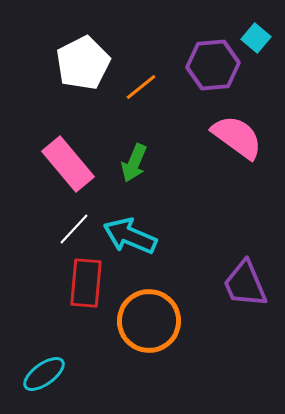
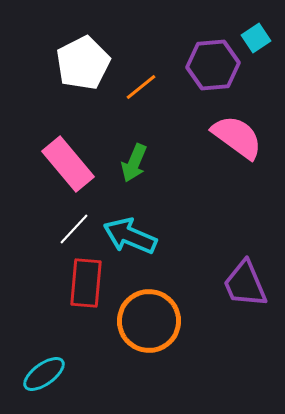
cyan square: rotated 16 degrees clockwise
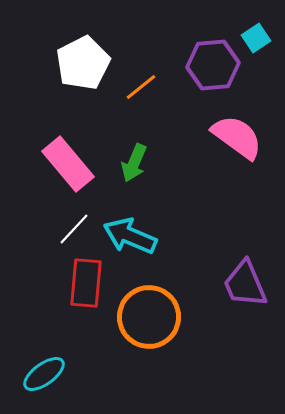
orange circle: moved 4 px up
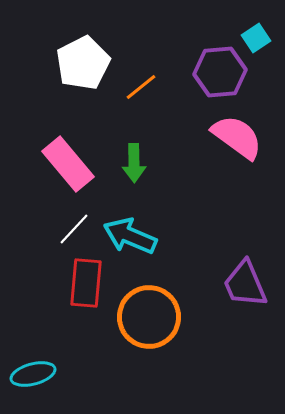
purple hexagon: moved 7 px right, 7 px down
green arrow: rotated 24 degrees counterclockwise
cyan ellipse: moved 11 px left; rotated 21 degrees clockwise
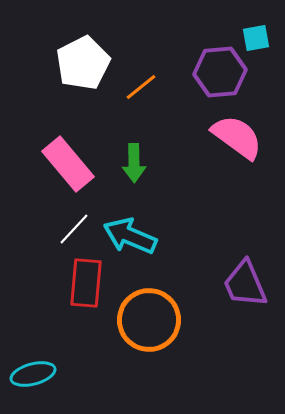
cyan square: rotated 24 degrees clockwise
orange circle: moved 3 px down
